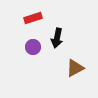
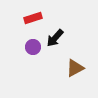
black arrow: moved 2 px left; rotated 30 degrees clockwise
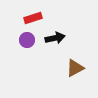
black arrow: rotated 144 degrees counterclockwise
purple circle: moved 6 px left, 7 px up
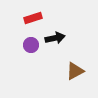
purple circle: moved 4 px right, 5 px down
brown triangle: moved 3 px down
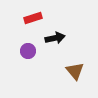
purple circle: moved 3 px left, 6 px down
brown triangle: rotated 42 degrees counterclockwise
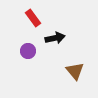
red rectangle: rotated 72 degrees clockwise
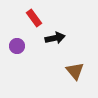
red rectangle: moved 1 px right
purple circle: moved 11 px left, 5 px up
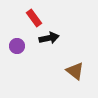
black arrow: moved 6 px left
brown triangle: rotated 12 degrees counterclockwise
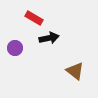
red rectangle: rotated 24 degrees counterclockwise
purple circle: moved 2 px left, 2 px down
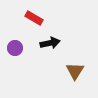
black arrow: moved 1 px right, 5 px down
brown triangle: rotated 24 degrees clockwise
